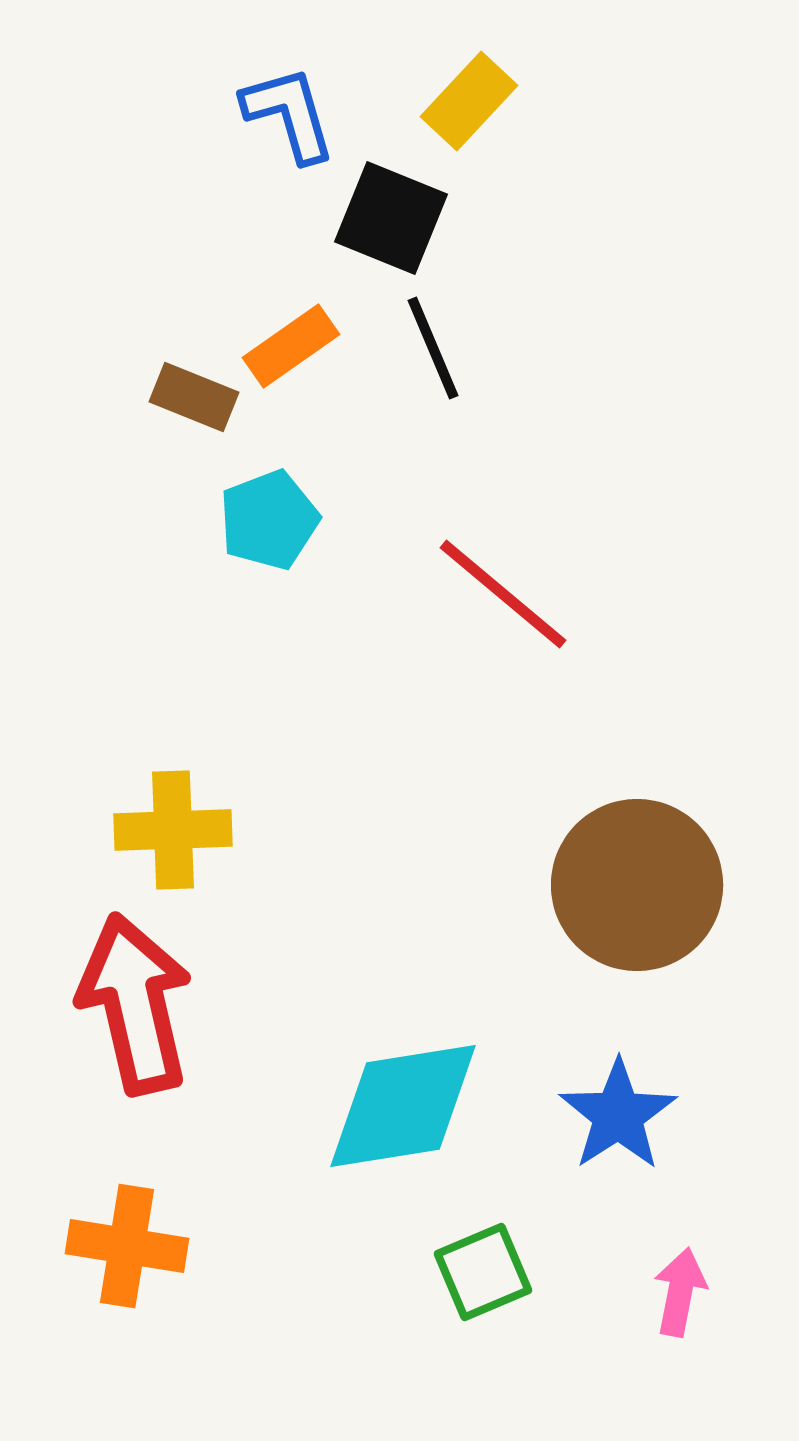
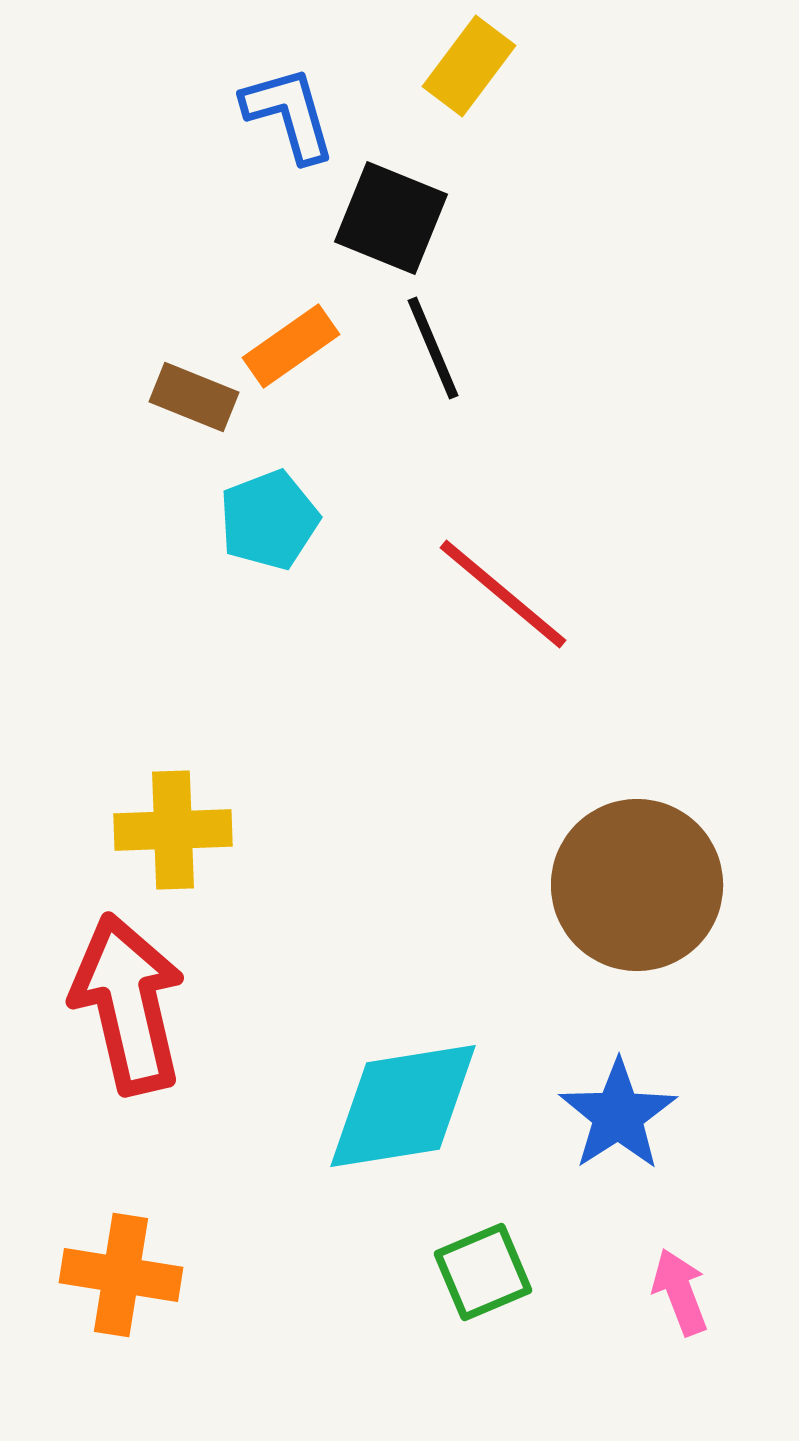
yellow rectangle: moved 35 px up; rotated 6 degrees counterclockwise
red arrow: moved 7 px left
orange cross: moved 6 px left, 29 px down
pink arrow: rotated 32 degrees counterclockwise
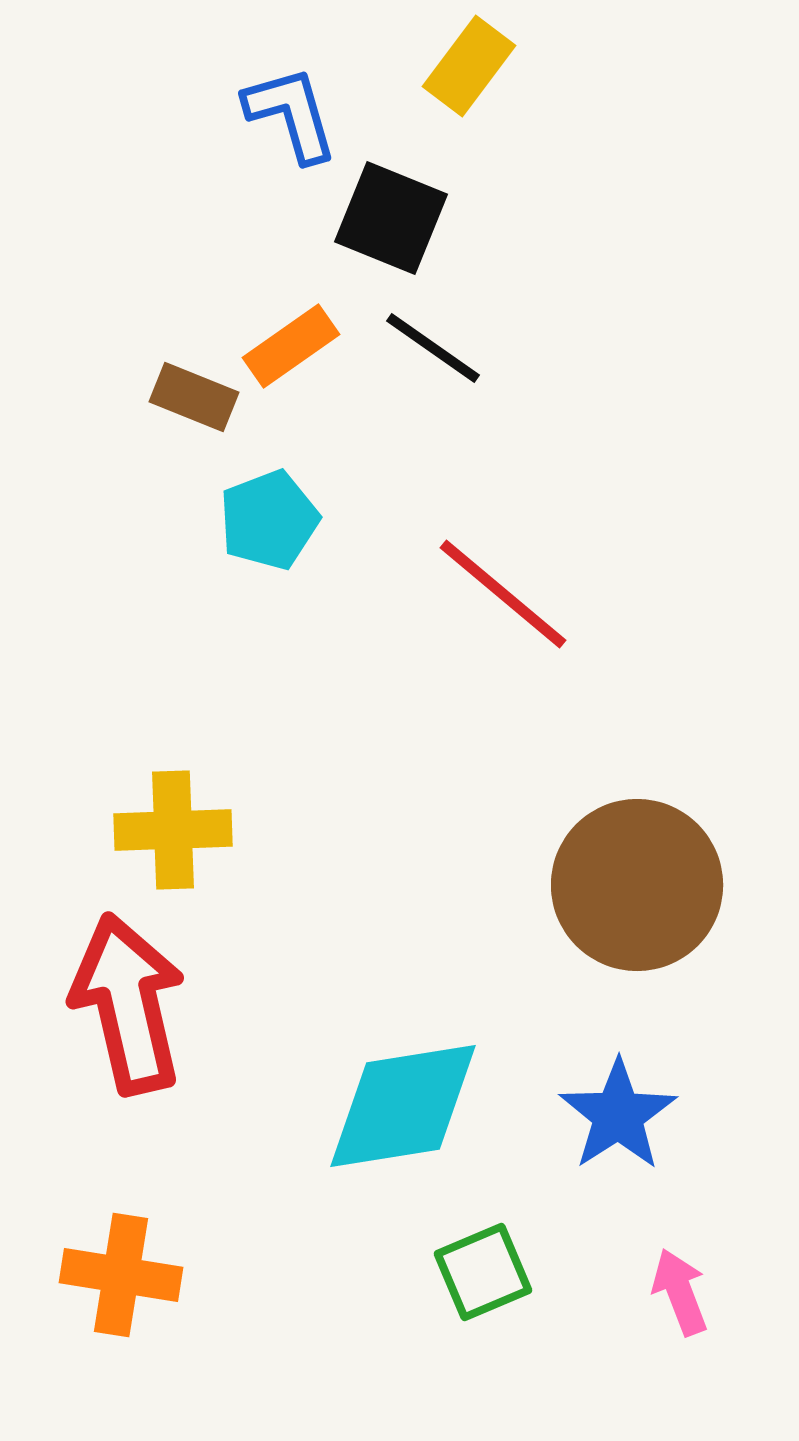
blue L-shape: moved 2 px right
black line: rotated 32 degrees counterclockwise
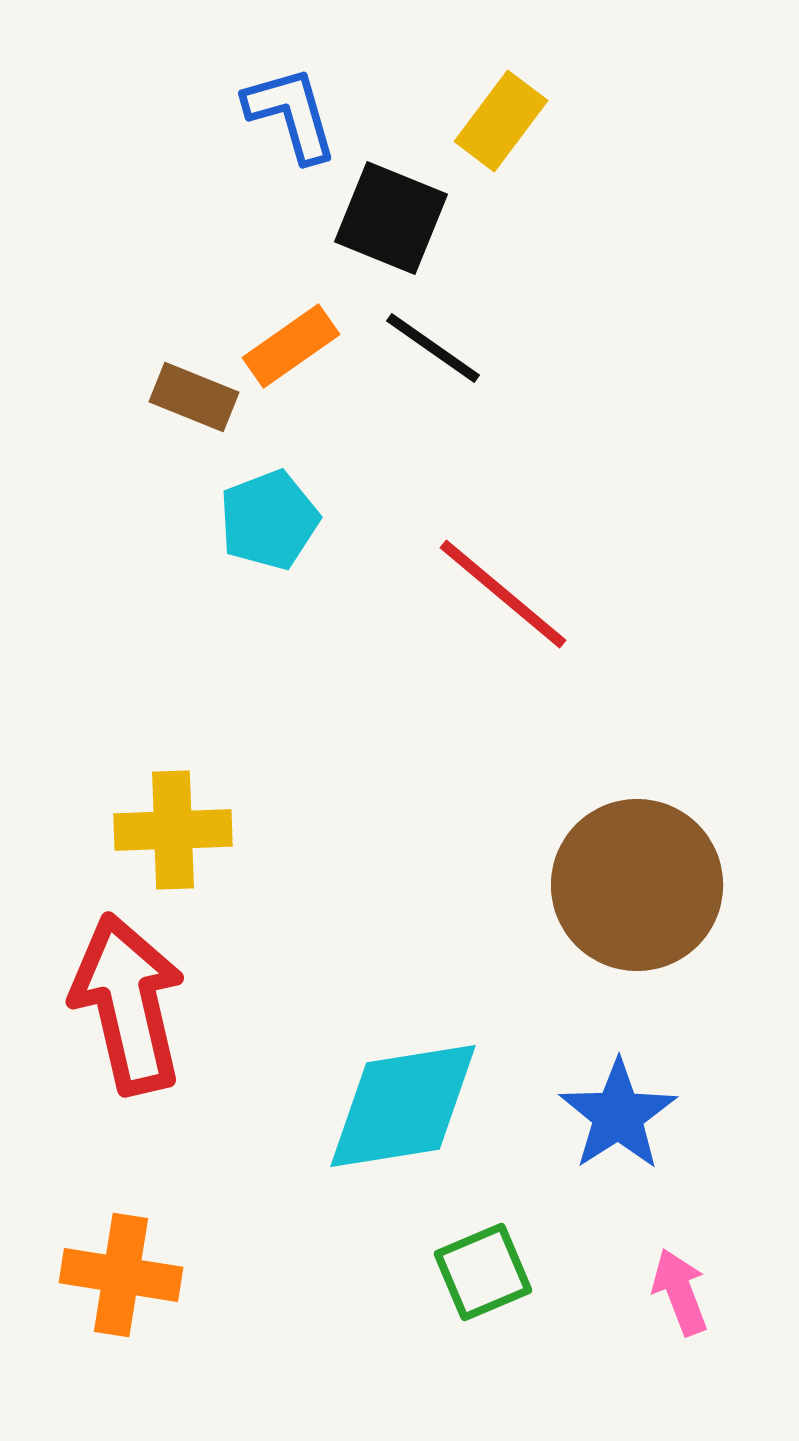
yellow rectangle: moved 32 px right, 55 px down
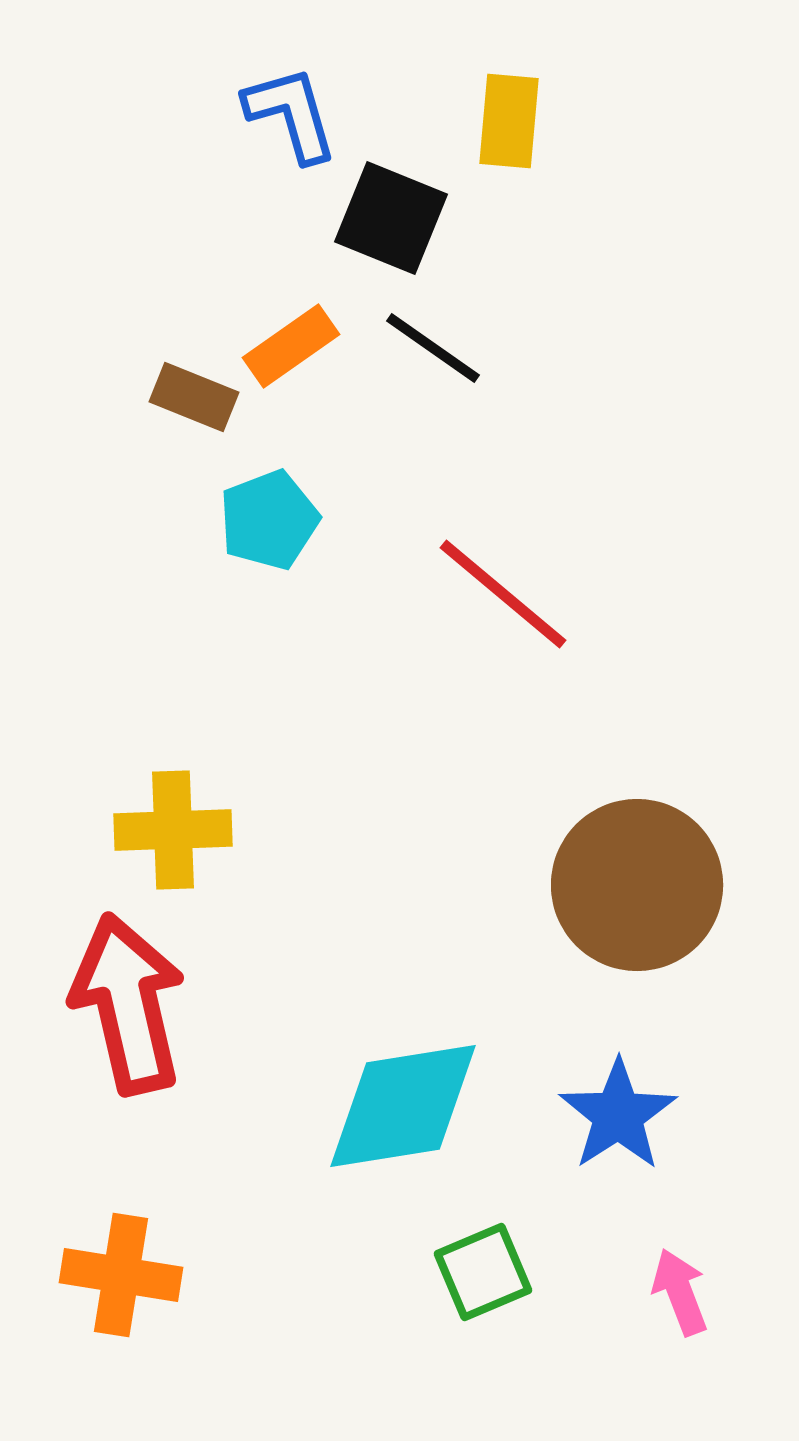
yellow rectangle: moved 8 px right; rotated 32 degrees counterclockwise
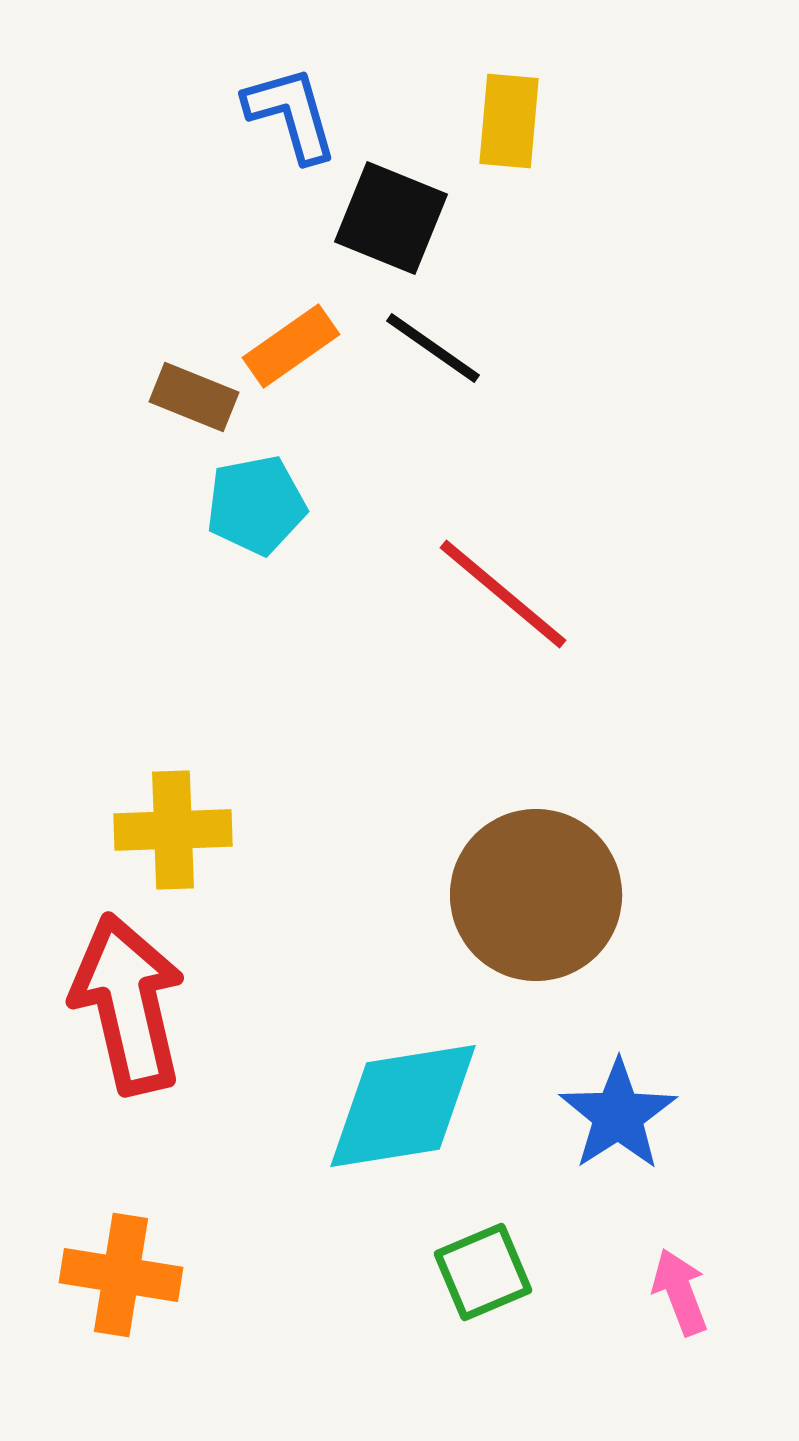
cyan pentagon: moved 13 px left, 15 px up; rotated 10 degrees clockwise
brown circle: moved 101 px left, 10 px down
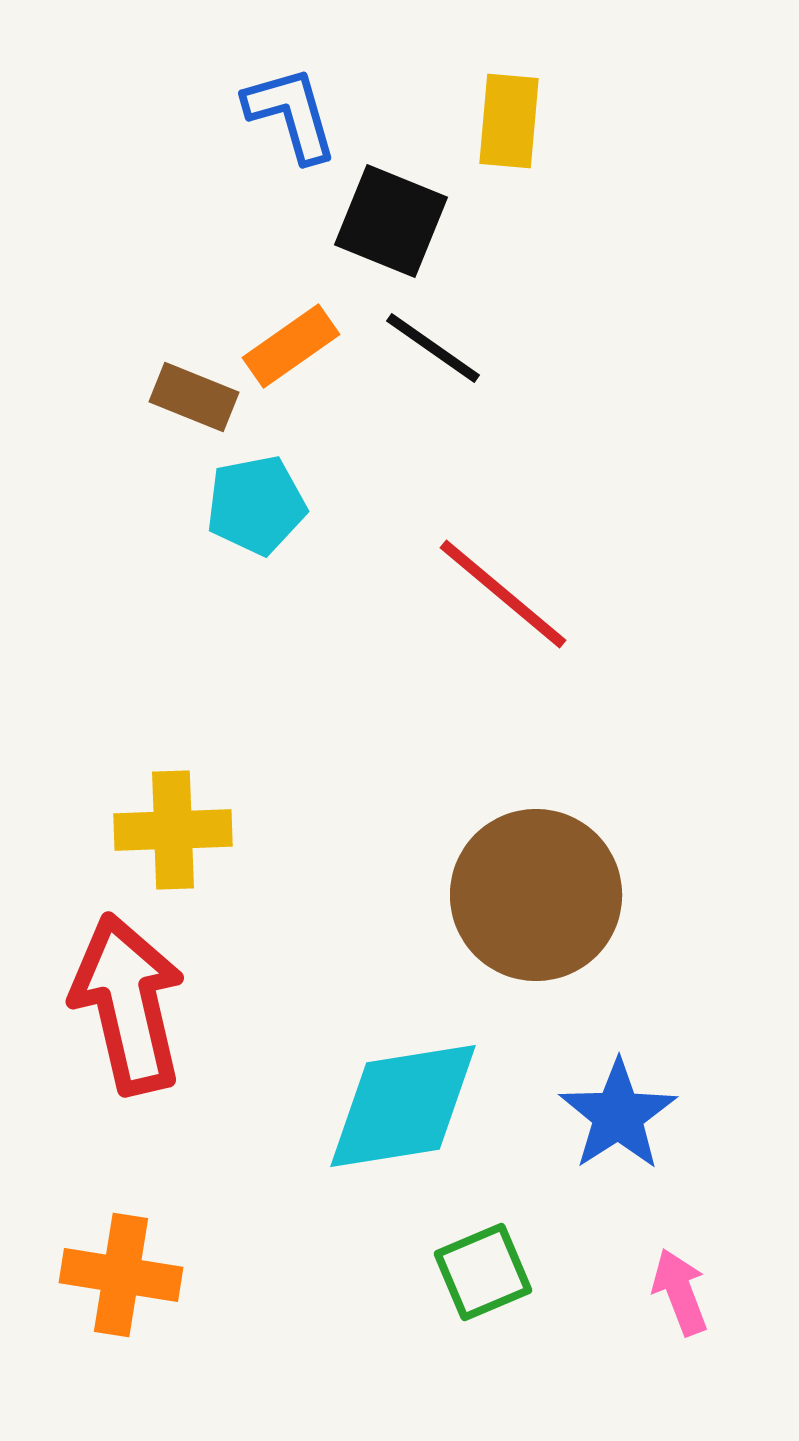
black square: moved 3 px down
